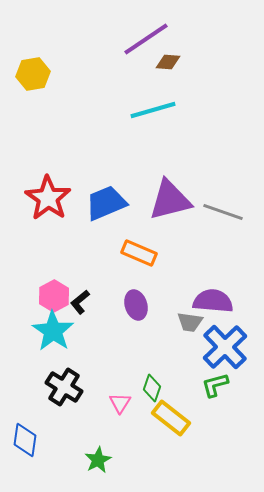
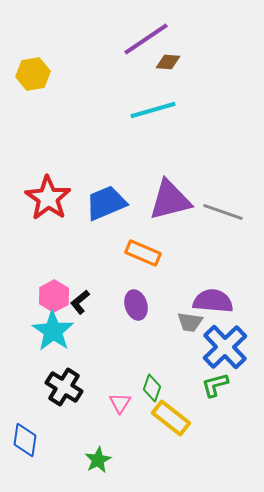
orange rectangle: moved 4 px right
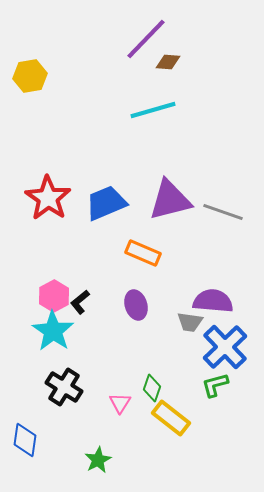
purple line: rotated 12 degrees counterclockwise
yellow hexagon: moved 3 px left, 2 px down
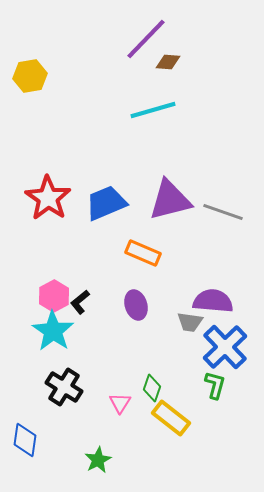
green L-shape: rotated 120 degrees clockwise
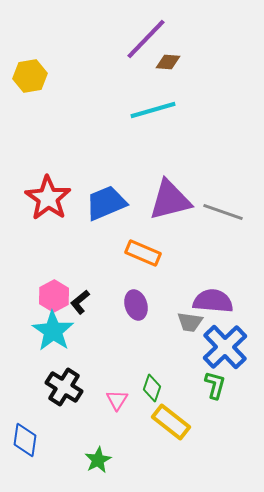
pink triangle: moved 3 px left, 3 px up
yellow rectangle: moved 4 px down
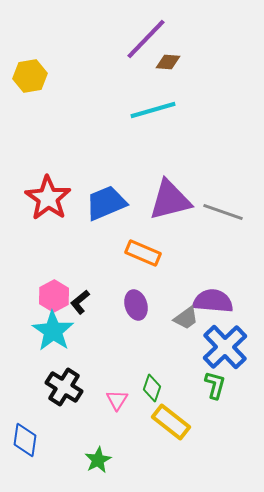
gray trapezoid: moved 4 px left, 4 px up; rotated 44 degrees counterclockwise
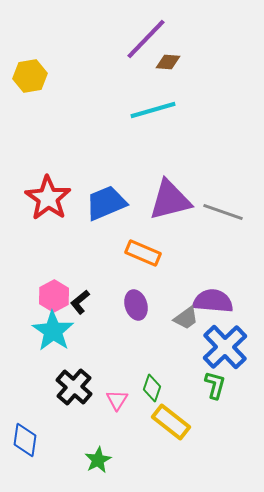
black cross: moved 10 px right; rotated 9 degrees clockwise
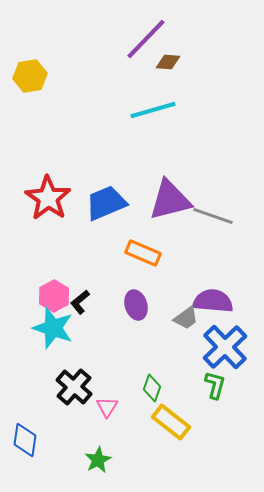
gray line: moved 10 px left, 4 px down
cyan star: moved 3 px up; rotated 15 degrees counterclockwise
pink triangle: moved 10 px left, 7 px down
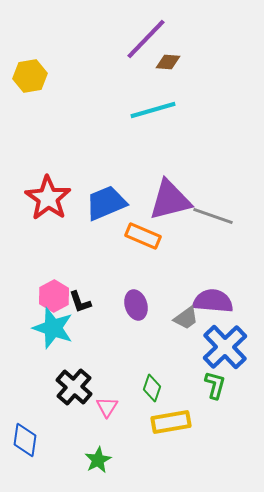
orange rectangle: moved 17 px up
black L-shape: rotated 70 degrees counterclockwise
yellow rectangle: rotated 48 degrees counterclockwise
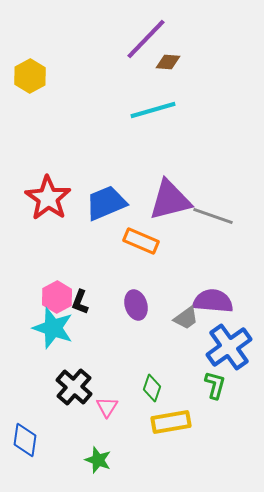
yellow hexagon: rotated 20 degrees counterclockwise
orange rectangle: moved 2 px left, 5 px down
pink hexagon: moved 3 px right, 1 px down
black L-shape: rotated 40 degrees clockwise
blue cross: moved 4 px right; rotated 9 degrees clockwise
green star: rotated 24 degrees counterclockwise
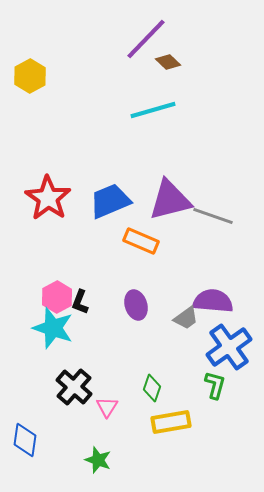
brown diamond: rotated 40 degrees clockwise
blue trapezoid: moved 4 px right, 2 px up
